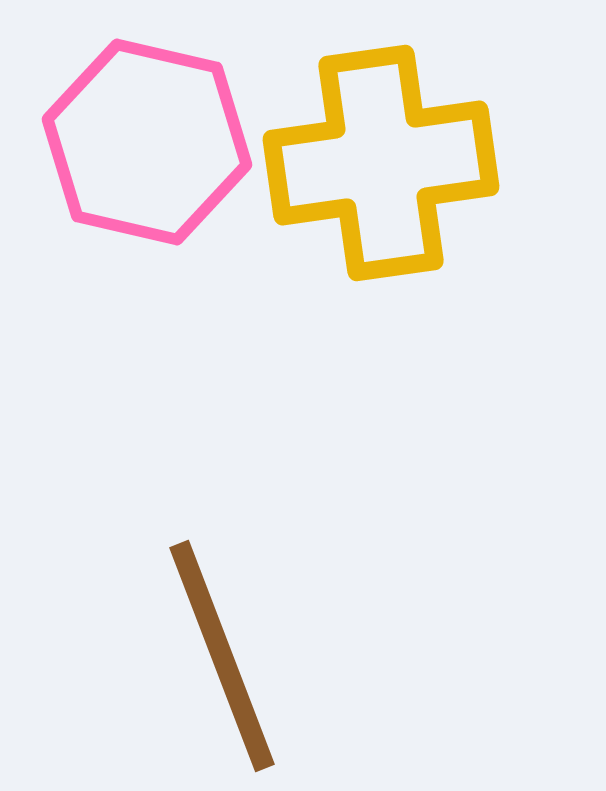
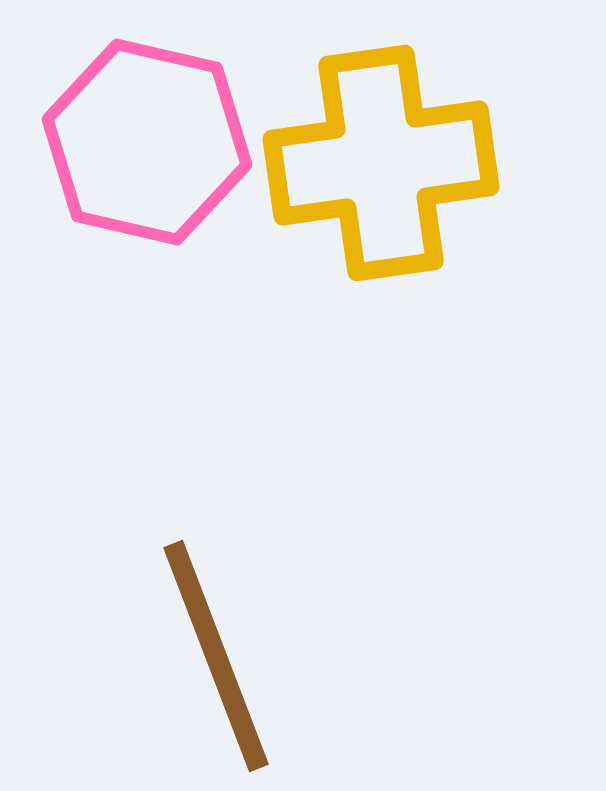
brown line: moved 6 px left
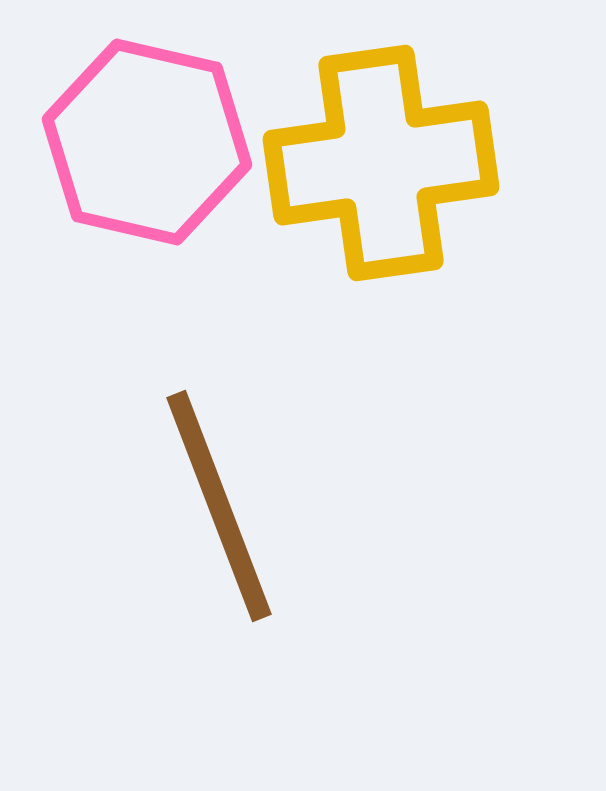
brown line: moved 3 px right, 150 px up
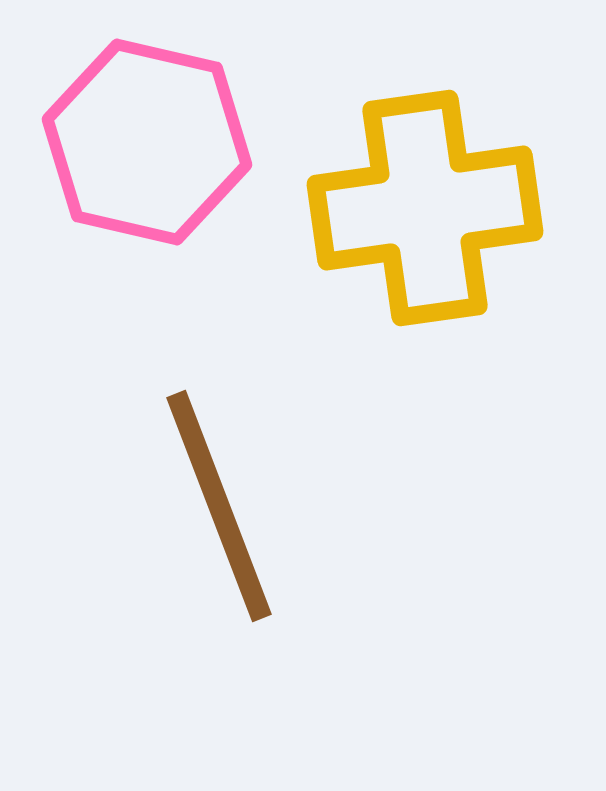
yellow cross: moved 44 px right, 45 px down
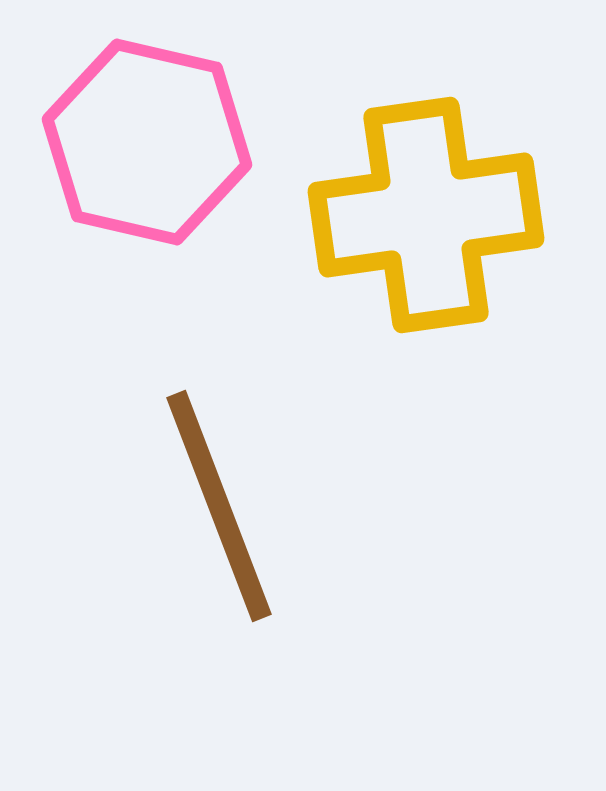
yellow cross: moved 1 px right, 7 px down
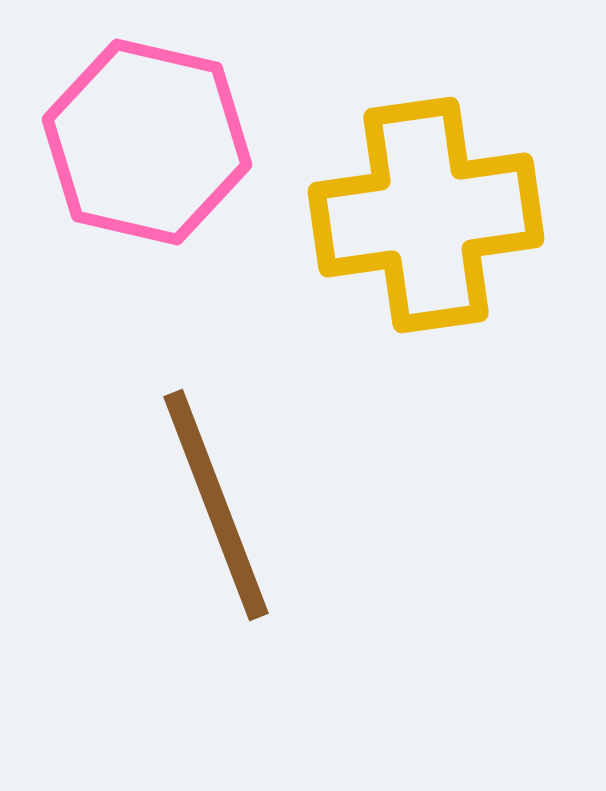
brown line: moved 3 px left, 1 px up
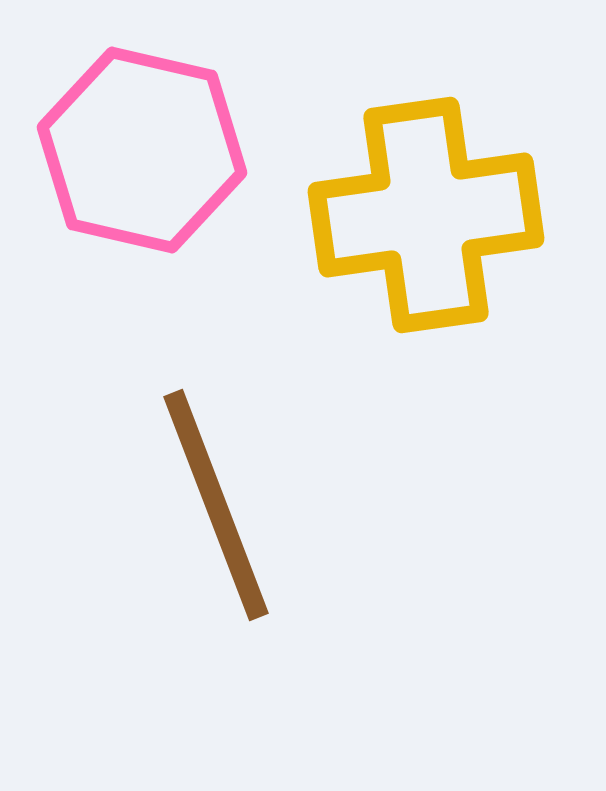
pink hexagon: moved 5 px left, 8 px down
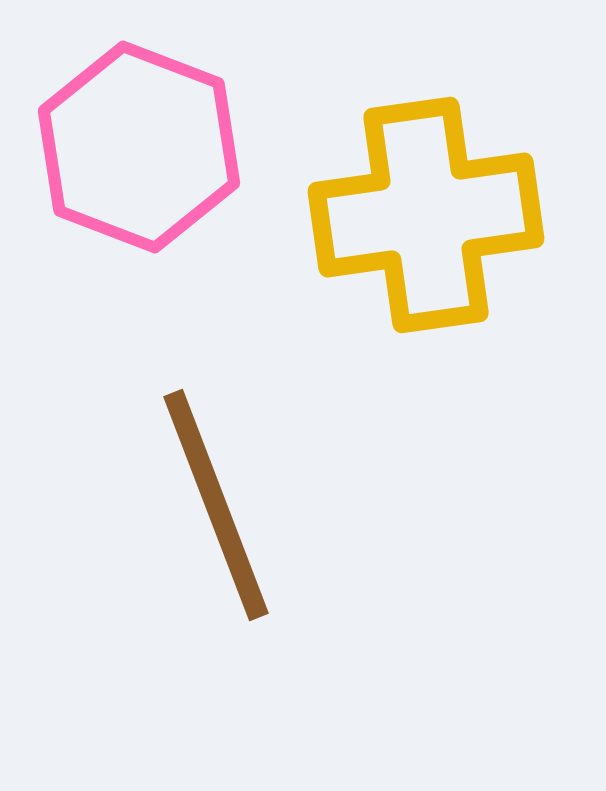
pink hexagon: moved 3 px left, 3 px up; rotated 8 degrees clockwise
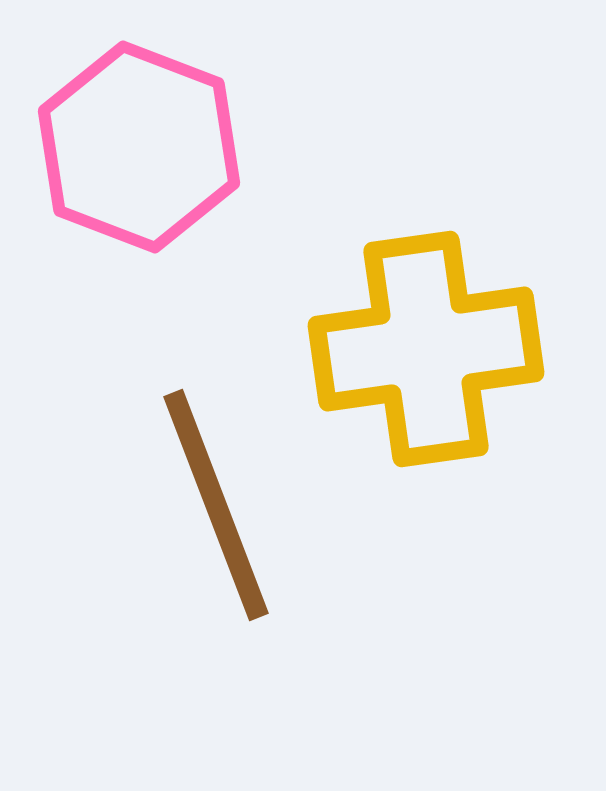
yellow cross: moved 134 px down
